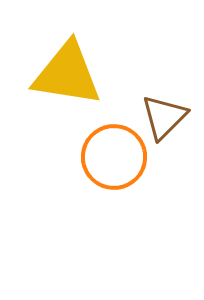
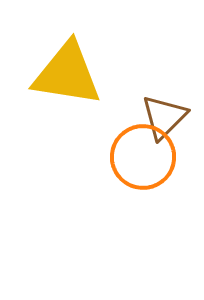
orange circle: moved 29 px right
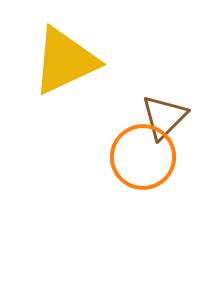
yellow triangle: moved 2 px left, 13 px up; rotated 34 degrees counterclockwise
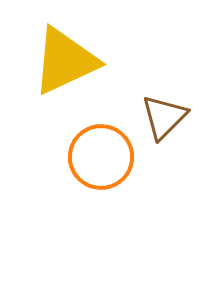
orange circle: moved 42 px left
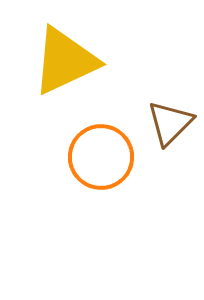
brown triangle: moved 6 px right, 6 px down
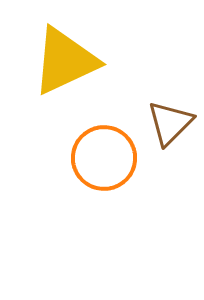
orange circle: moved 3 px right, 1 px down
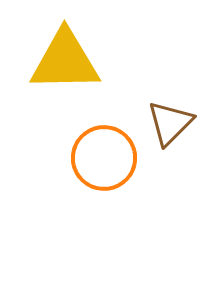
yellow triangle: rotated 24 degrees clockwise
